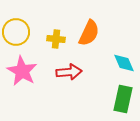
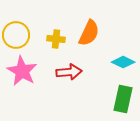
yellow circle: moved 3 px down
cyan diamond: moved 1 px left, 1 px up; rotated 40 degrees counterclockwise
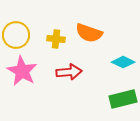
orange semicircle: rotated 84 degrees clockwise
green rectangle: rotated 64 degrees clockwise
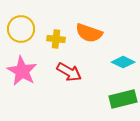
yellow circle: moved 5 px right, 6 px up
red arrow: rotated 35 degrees clockwise
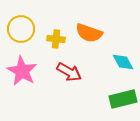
cyan diamond: rotated 35 degrees clockwise
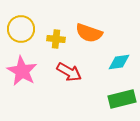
cyan diamond: moved 4 px left; rotated 70 degrees counterclockwise
green rectangle: moved 1 px left
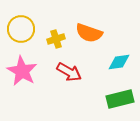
yellow cross: rotated 24 degrees counterclockwise
green rectangle: moved 2 px left
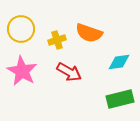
yellow cross: moved 1 px right, 1 px down
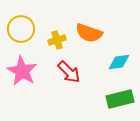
red arrow: rotated 15 degrees clockwise
